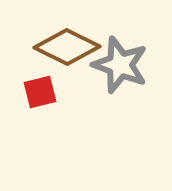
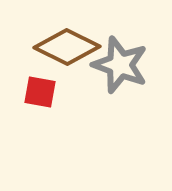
red square: rotated 24 degrees clockwise
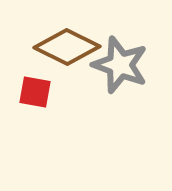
red square: moved 5 px left
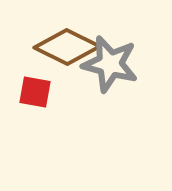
gray star: moved 10 px left, 1 px up; rotated 6 degrees counterclockwise
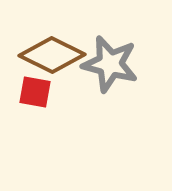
brown diamond: moved 15 px left, 8 px down
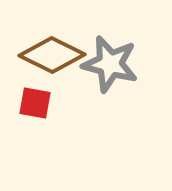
red square: moved 11 px down
